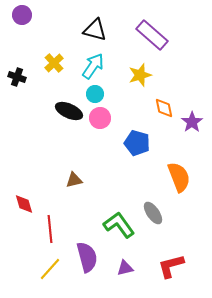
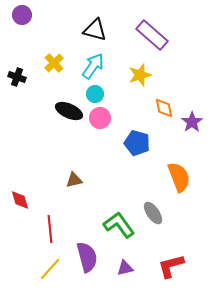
red diamond: moved 4 px left, 4 px up
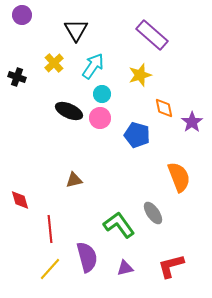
black triangle: moved 19 px left; rotated 45 degrees clockwise
cyan circle: moved 7 px right
blue pentagon: moved 8 px up
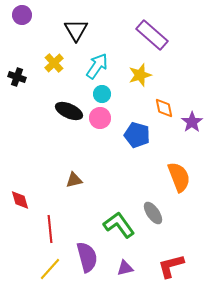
cyan arrow: moved 4 px right
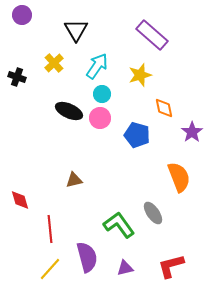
purple star: moved 10 px down
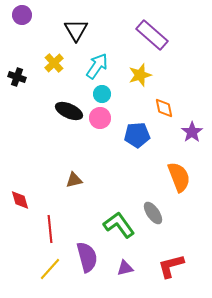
blue pentagon: rotated 20 degrees counterclockwise
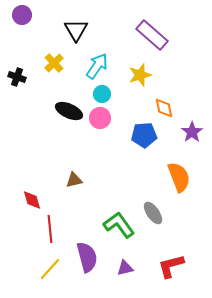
blue pentagon: moved 7 px right
red diamond: moved 12 px right
